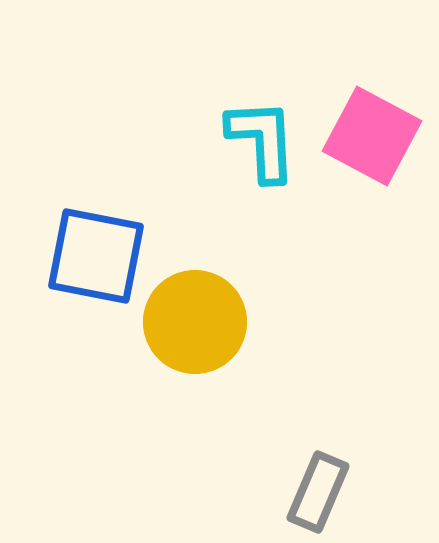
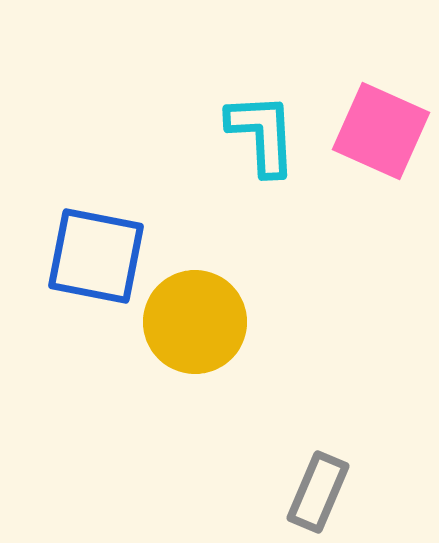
pink square: moved 9 px right, 5 px up; rotated 4 degrees counterclockwise
cyan L-shape: moved 6 px up
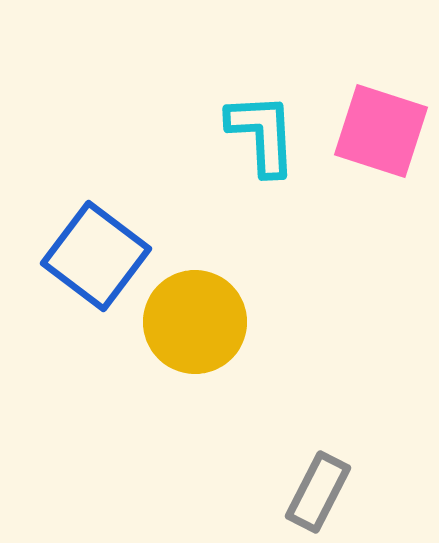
pink square: rotated 6 degrees counterclockwise
blue square: rotated 26 degrees clockwise
gray rectangle: rotated 4 degrees clockwise
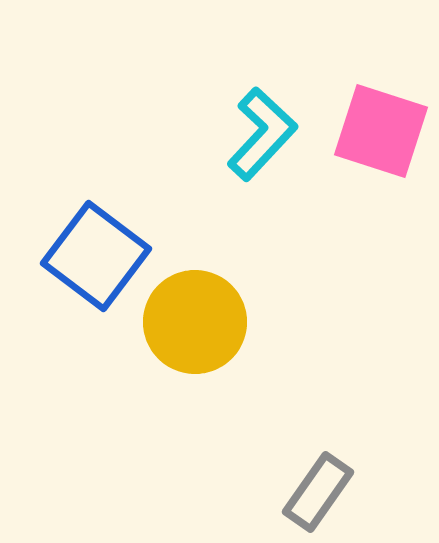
cyan L-shape: rotated 46 degrees clockwise
gray rectangle: rotated 8 degrees clockwise
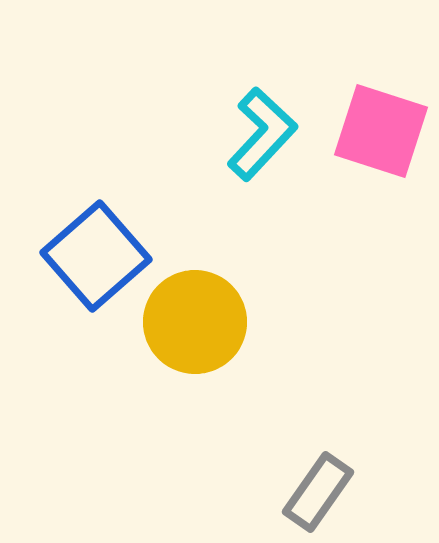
blue square: rotated 12 degrees clockwise
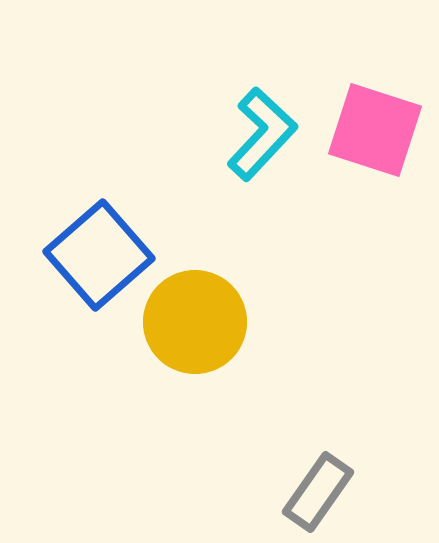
pink square: moved 6 px left, 1 px up
blue square: moved 3 px right, 1 px up
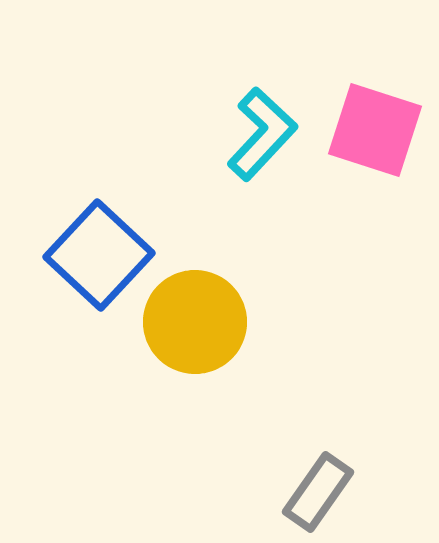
blue square: rotated 6 degrees counterclockwise
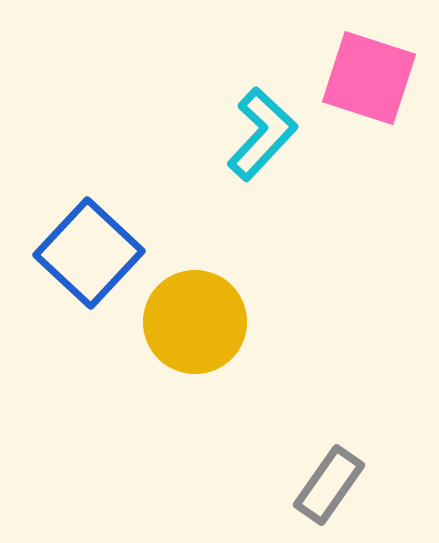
pink square: moved 6 px left, 52 px up
blue square: moved 10 px left, 2 px up
gray rectangle: moved 11 px right, 7 px up
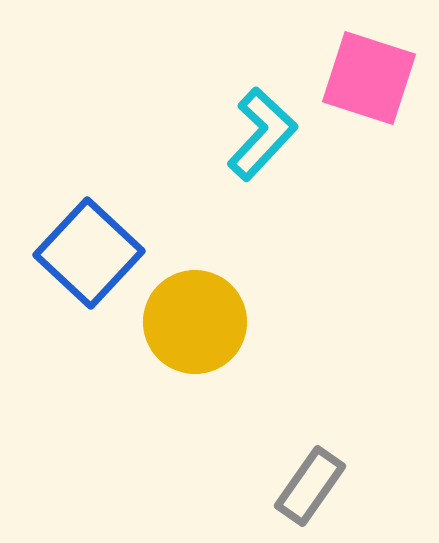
gray rectangle: moved 19 px left, 1 px down
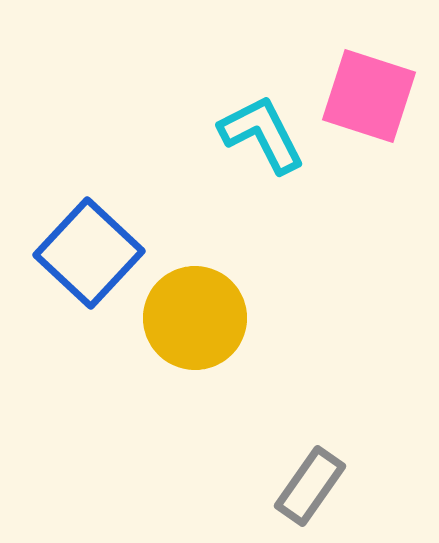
pink square: moved 18 px down
cyan L-shape: rotated 70 degrees counterclockwise
yellow circle: moved 4 px up
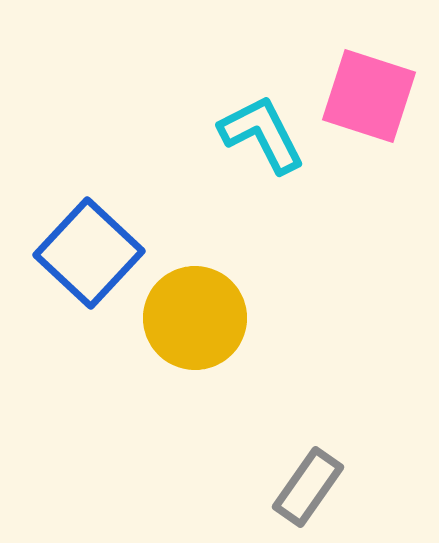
gray rectangle: moved 2 px left, 1 px down
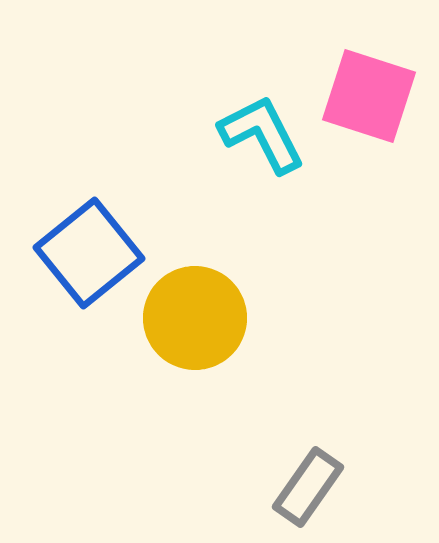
blue square: rotated 8 degrees clockwise
